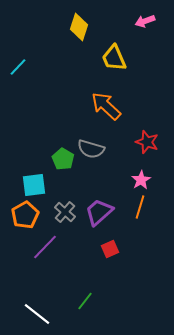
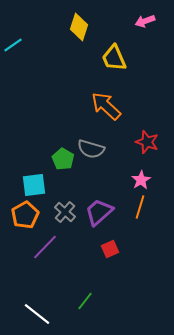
cyan line: moved 5 px left, 22 px up; rotated 12 degrees clockwise
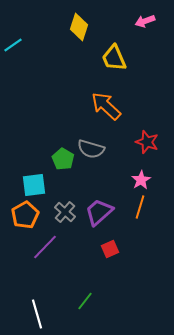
white line: rotated 36 degrees clockwise
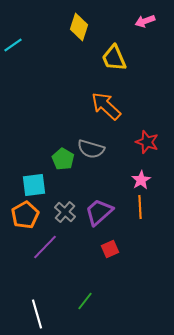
orange line: rotated 20 degrees counterclockwise
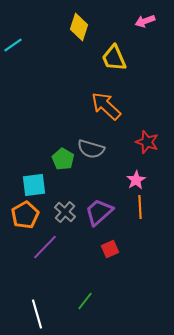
pink star: moved 5 px left
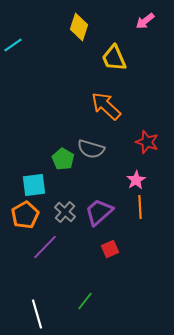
pink arrow: rotated 18 degrees counterclockwise
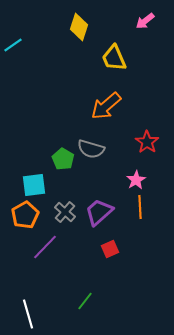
orange arrow: rotated 84 degrees counterclockwise
red star: rotated 15 degrees clockwise
white line: moved 9 px left
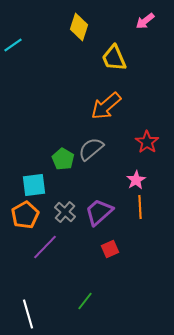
gray semicircle: rotated 124 degrees clockwise
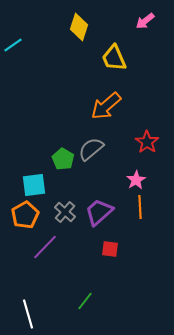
red square: rotated 30 degrees clockwise
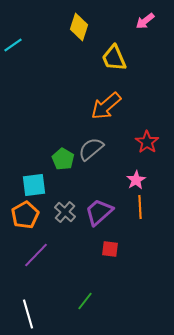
purple line: moved 9 px left, 8 px down
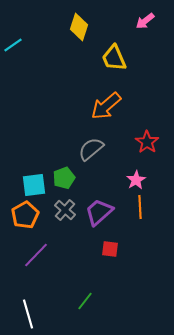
green pentagon: moved 1 px right, 19 px down; rotated 20 degrees clockwise
gray cross: moved 2 px up
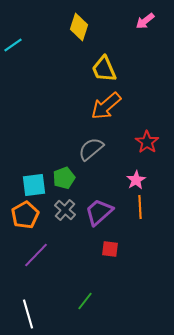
yellow trapezoid: moved 10 px left, 11 px down
